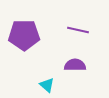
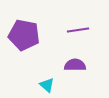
purple line: rotated 20 degrees counterclockwise
purple pentagon: rotated 12 degrees clockwise
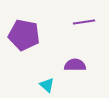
purple line: moved 6 px right, 8 px up
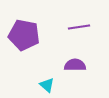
purple line: moved 5 px left, 5 px down
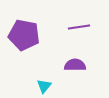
cyan triangle: moved 3 px left, 1 px down; rotated 28 degrees clockwise
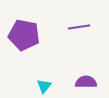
purple semicircle: moved 11 px right, 17 px down
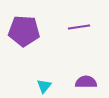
purple pentagon: moved 4 px up; rotated 8 degrees counterclockwise
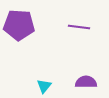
purple line: rotated 15 degrees clockwise
purple pentagon: moved 5 px left, 6 px up
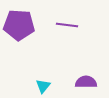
purple line: moved 12 px left, 2 px up
cyan triangle: moved 1 px left
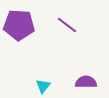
purple line: rotated 30 degrees clockwise
